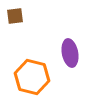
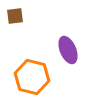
purple ellipse: moved 2 px left, 3 px up; rotated 12 degrees counterclockwise
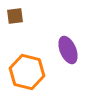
orange hexagon: moved 5 px left, 5 px up
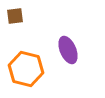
orange hexagon: moved 1 px left, 3 px up
